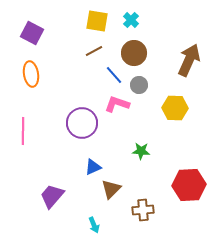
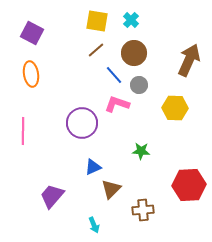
brown line: moved 2 px right, 1 px up; rotated 12 degrees counterclockwise
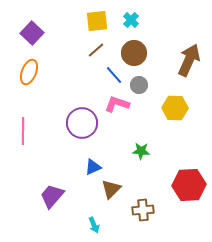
yellow square: rotated 15 degrees counterclockwise
purple square: rotated 15 degrees clockwise
orange ellipse: moved 2 px left, 2 px up; rotated 30 degrees clockwise
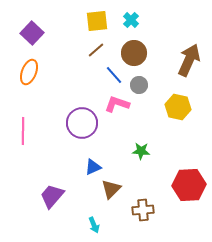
yellow hexagon: moved 3 px right, 1 px up; rotated 10 degrees clockwise
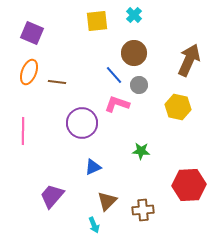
cyan cross: moved 3 px right, 5 px up
purple square: rotated 20 degrees counterclockwise
brown line: moved 39 px left, 32 px down; rotated 48 degrees clockwise
brown triangle: moved 4 px left, 12 px down
